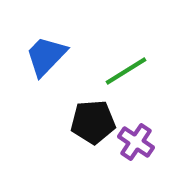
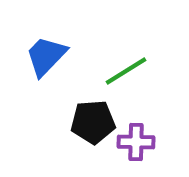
purple cross: rotated 33 degrees counterclockwise
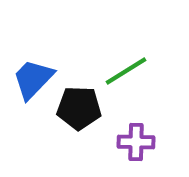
blue trapezoid: moved 13 px left, 23 px down
black pentagon: moved 14 px left, 14 px up; rotated 6 degrees clockwise
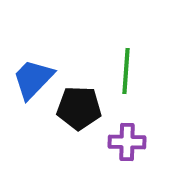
green line: rotated 54 degrees counterclockwise
purple cross: moved 9 px left
